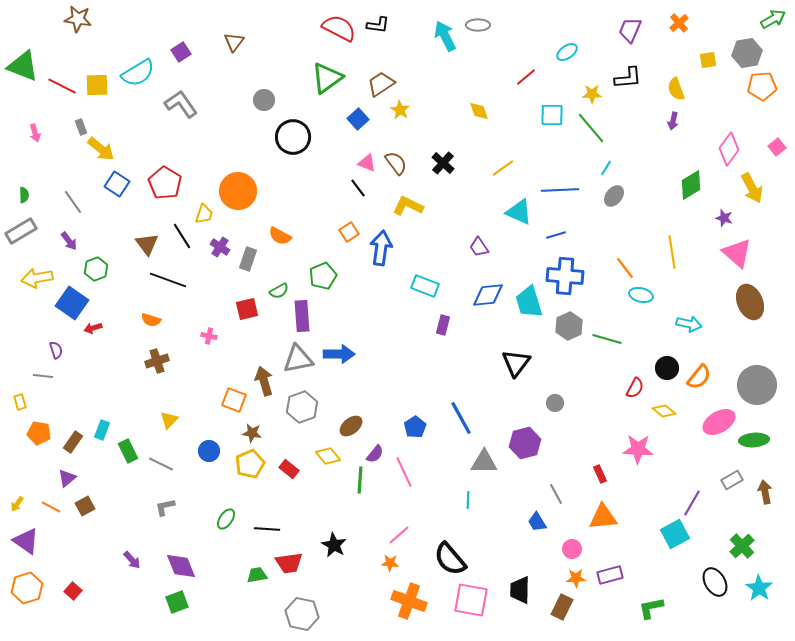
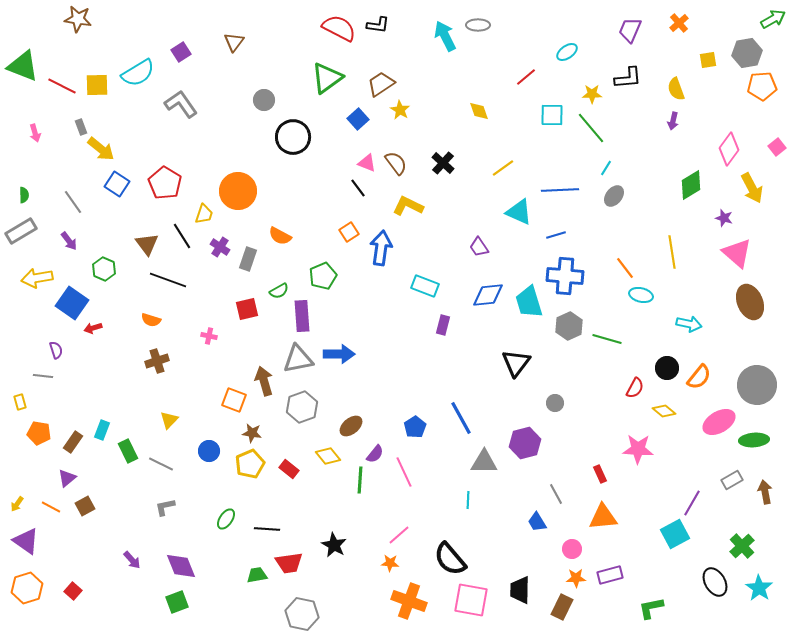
green hexagon at (96, 269): moved 8 px right; rotated 15 degrees counterclockwise
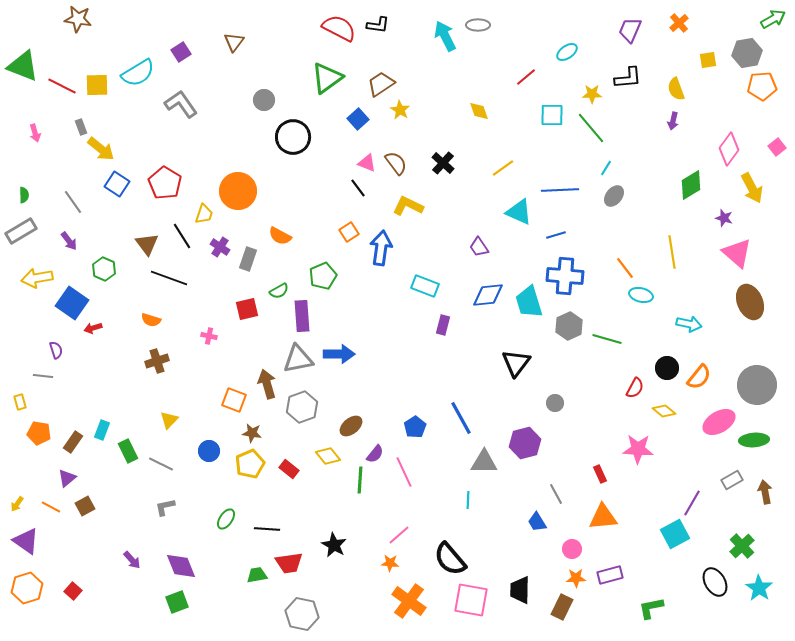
black line at (168, 280): moved 1 px right, 2 px up
brown arrow at (264, 381): moved 3 px right, 3 px down
orange cross at (409, 601): rotated 16 degrees clockwise
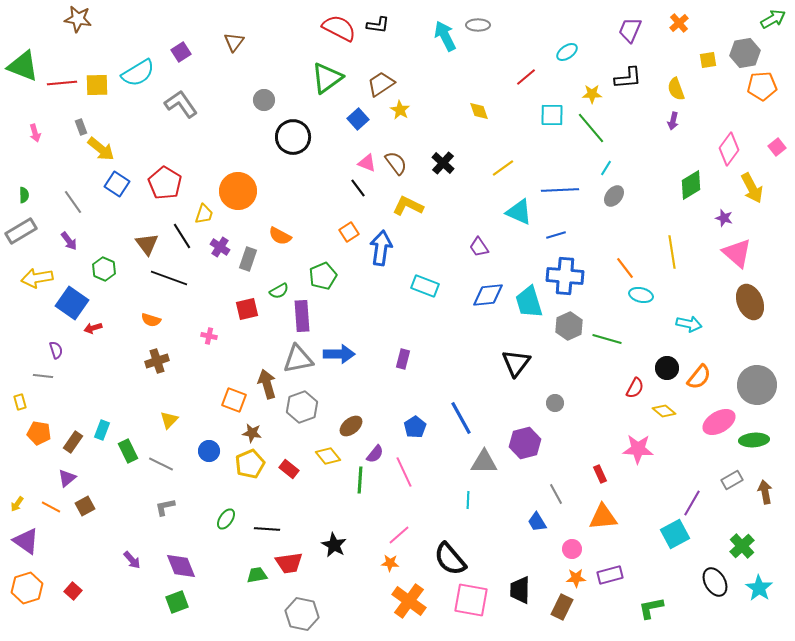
gray hexagon at (747, 53): moved 2 px left
red line at (62, 86): moved 3 px up; rotated 32 degrees counterclockwise
purple rectangle at (443, 325): moved 40 px left, 34 px down
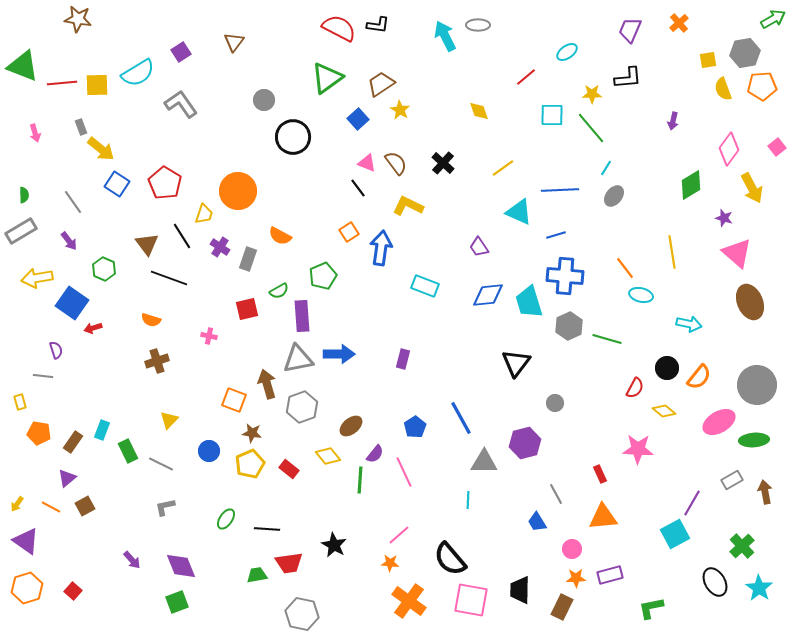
yellow semicircle at (676, 89): moved 47 px right
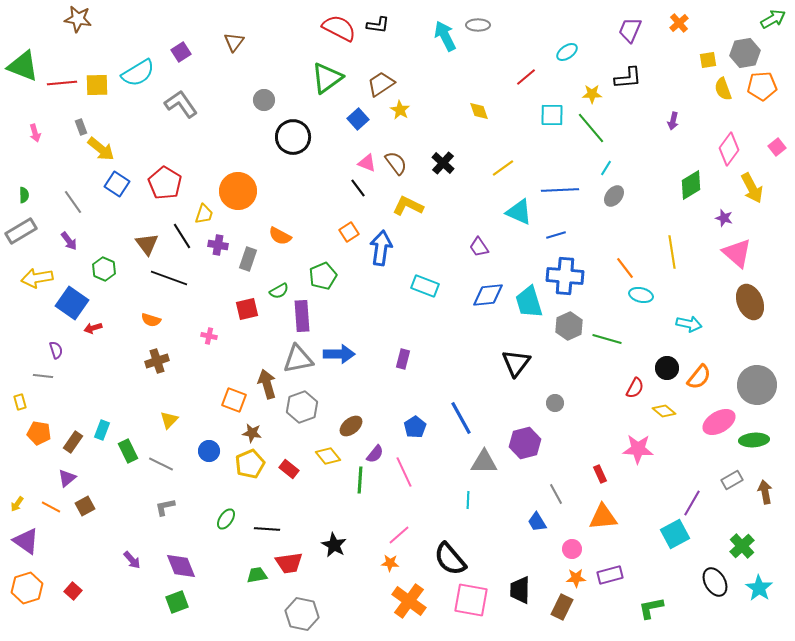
purple cross at (220, 247): moved 2 px left, 2 px up; rotated 24 degrees counterclockwise
